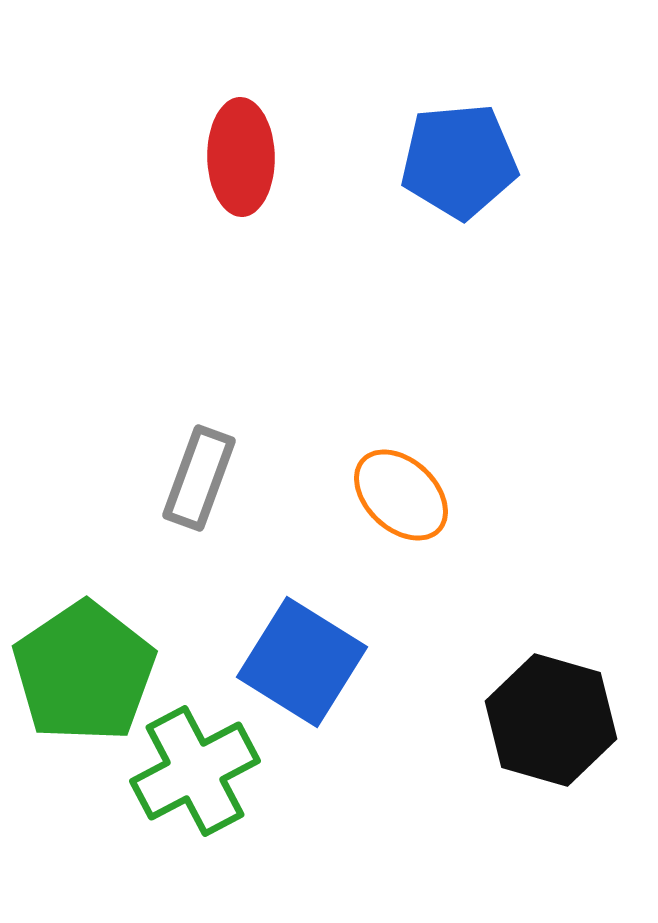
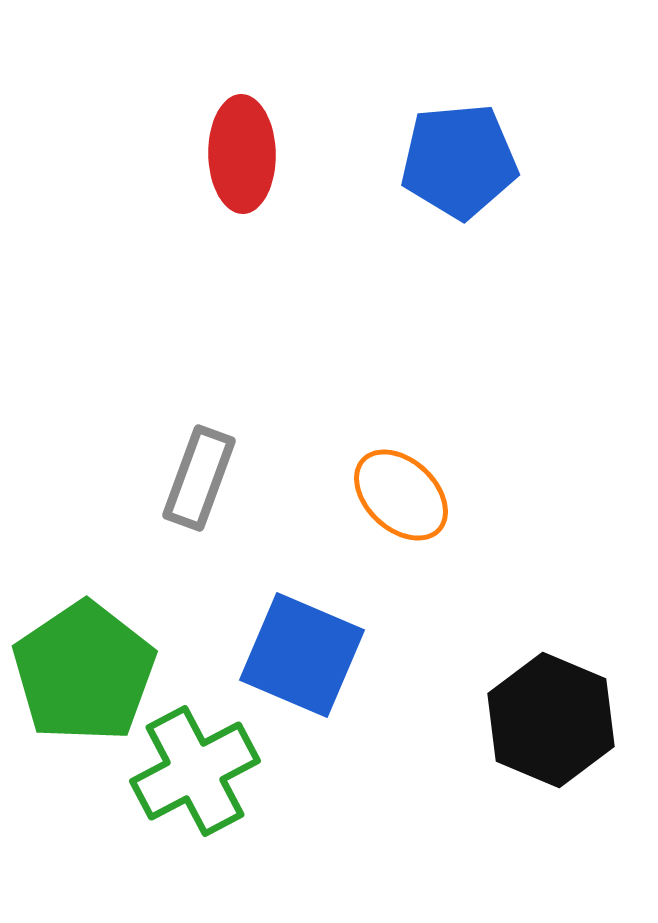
red ellipse: moved 1 px right, 3 px up
blue square: moved 7 px up; rotated 9 degrees counterclockwise
black hexagon: rotated 7 degrees clockwise
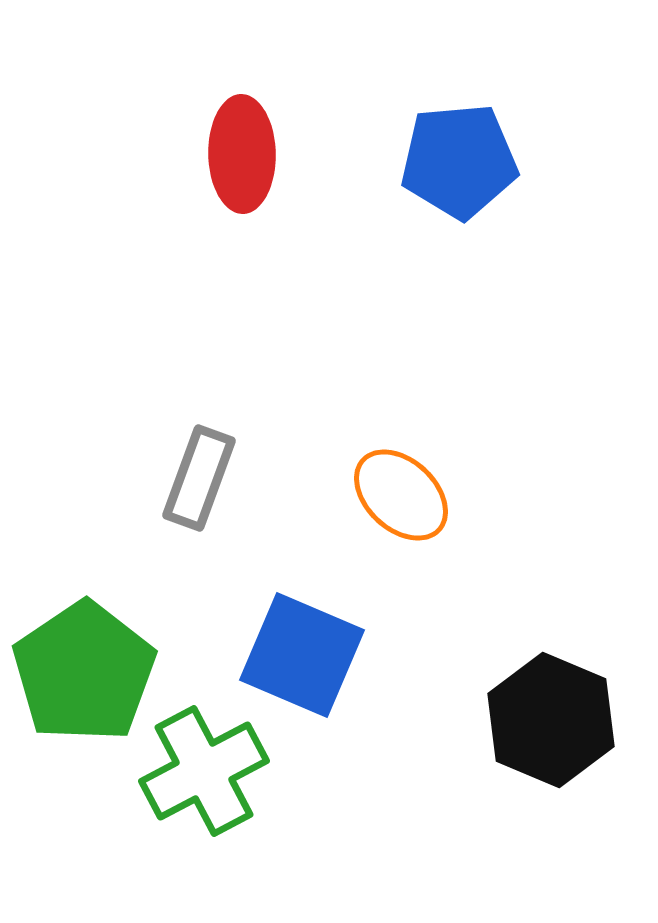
green cross: moved 9 px right
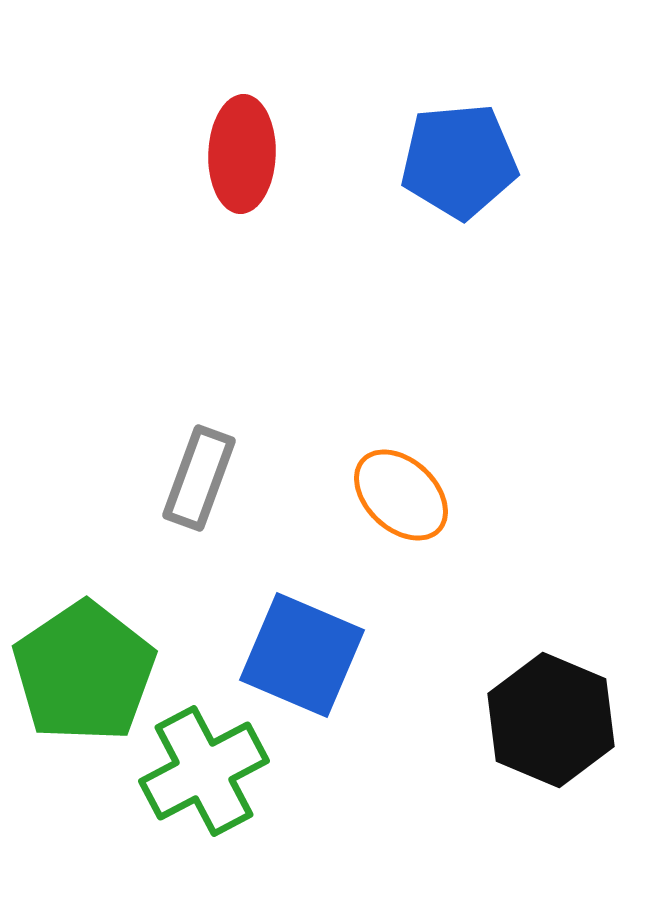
red ellipse: rotated 3 degrees clockwise
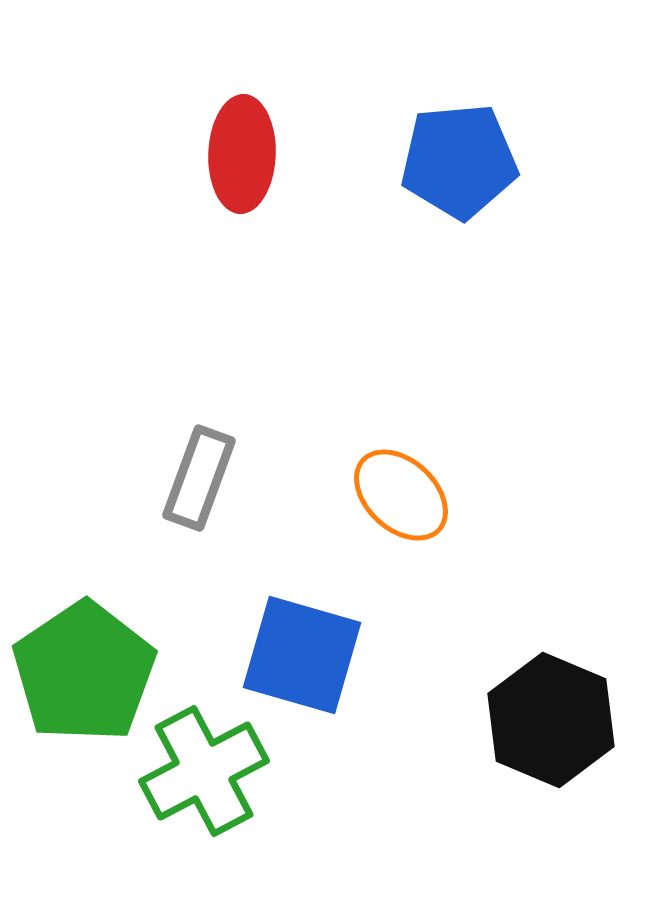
blue square: rotated 7 degrees counterclockwise
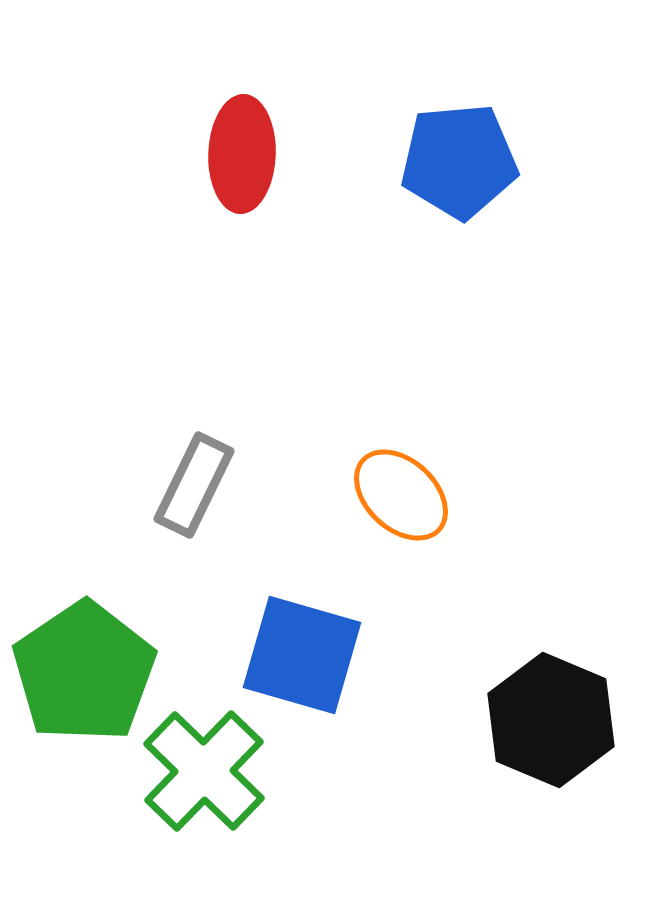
gray rectangle: moved 5 px left, 7 px down; rotated 6 degrees clockwise
green cross: rotated 18 degrees counterclockwise
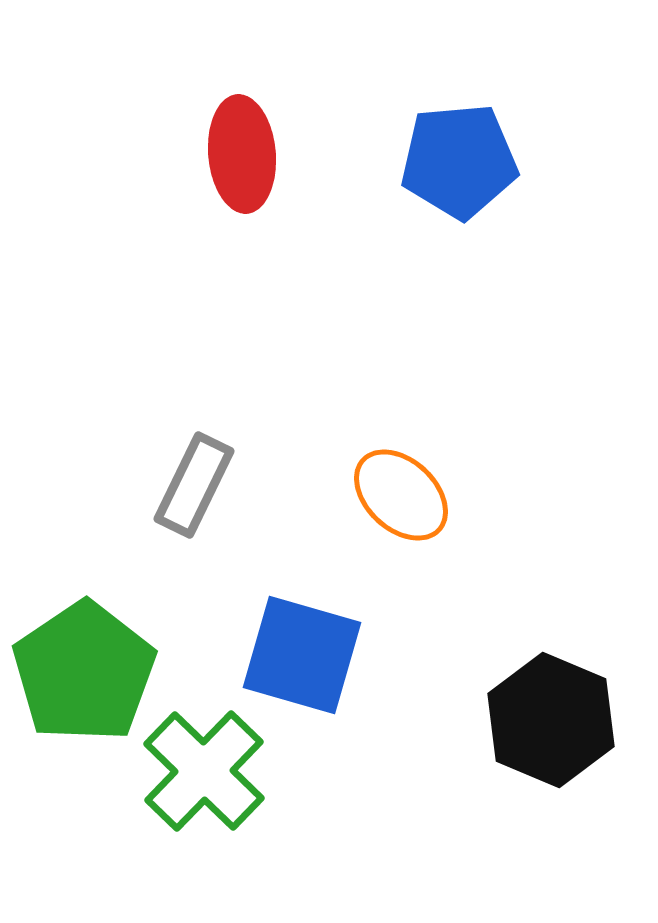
red ellipse: rotated 7 degrees counterclockwise
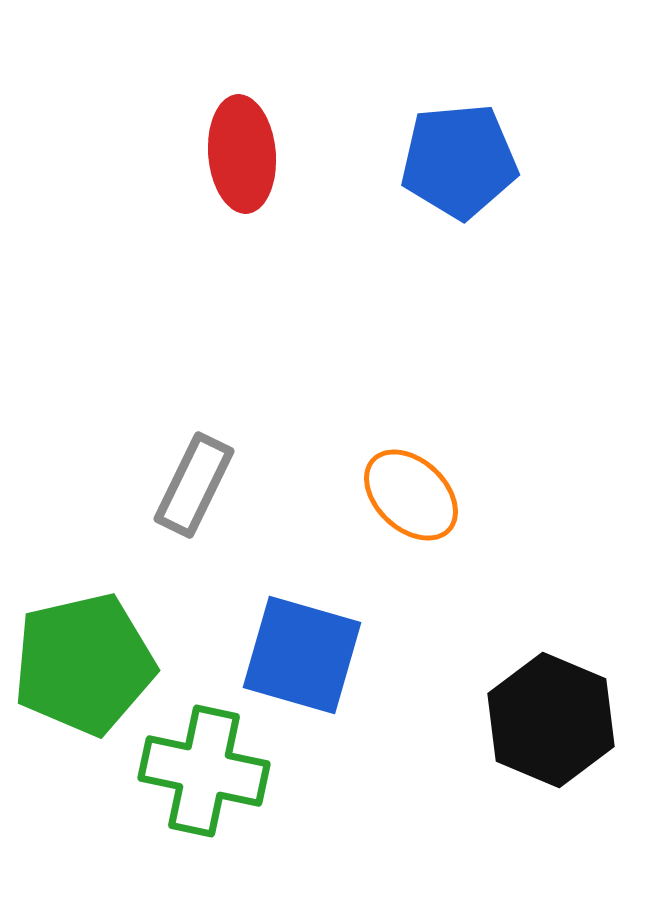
orange ellipse: moved 10 px right
green pentagon: moved 8 px up; rotated 21 degrees clockwise
green cross: rotated 32 degrees counterclockwise
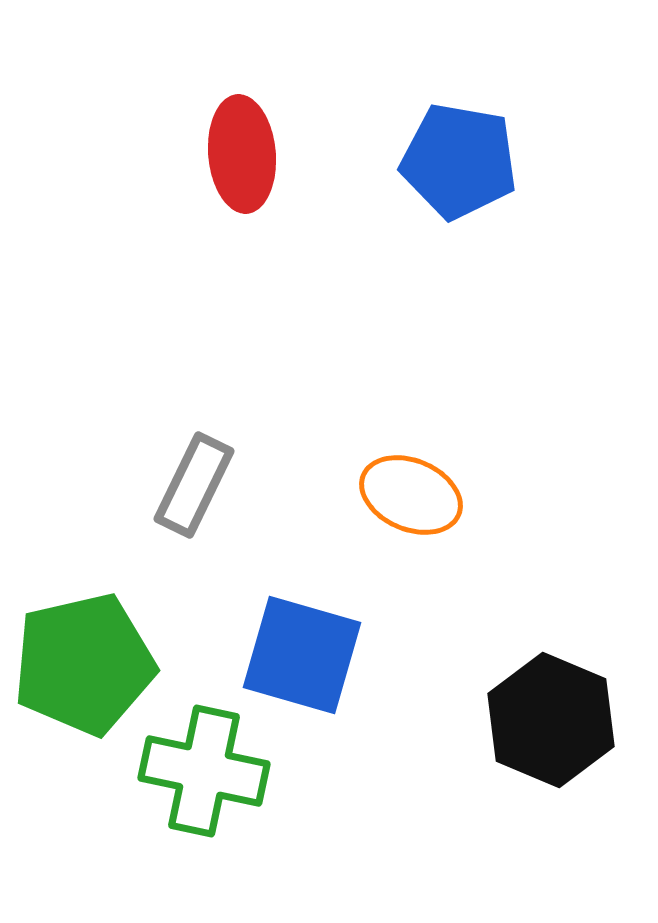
blue pentagon: rotated 15 degrees clockwise
orange ellipse: rotated 20 degrees counterclockwise
